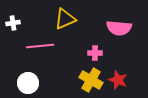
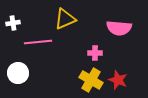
pink line: moved 2 px left, 4 px up
white circle: moved 10 px left, 10 px up
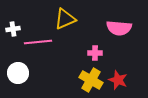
white cross: moved 6 px down
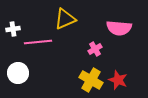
pink cross: moved 4 px up; rotated 32 degrees counterclockwise
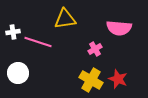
yellow triangle: rotated 15 degrees clockwise
white cross: moved 3 px down
pink line: rotated 24 degrees clockwise
red star: moved 1 px up
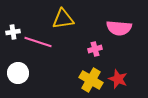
yellow triangle: moved 2 px left
pink cross: rotated 16 degrees clockwise
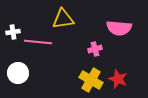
pink line: rotated 12 degrees counterclockwise
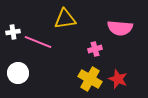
yellow triangle: moved 2 px right
pink semicircle: moved 1 px right
pink line: rotated 16 degrees clockwise
yellow cross: moved 1 px left, 1 px up
